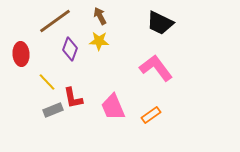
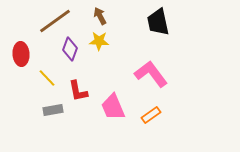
black trapezoid: moved 2 px left, 1 px up; rotated 52 degrees clockwise
pink L-shape: moved 5 px left, 6 px down
yellow line: moved 4 px up
red L-shape: moved 5 px right, 7 px up
gray rectangle: rotated 12 degrees clockwise
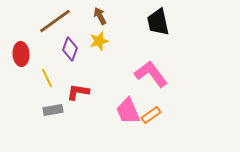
yellow star: rotated 18 degrees counterclockwise
yellow line: rotated 18 degrees clockwise
red L-shape: moved 1 px down; rotated 110 degrees clockwise
pink trapezoid: moved 15 px right, 4 px down
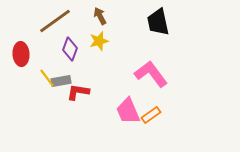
yellow line: rotated 12 degrees counterclockwise
gray rectangle: moved 8 px right, 29 px up
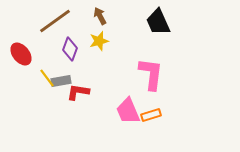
black trapezoid: rotated 12 degrees counterclockwise
red ellipse: rotated 35 degrees counterclockwise
pink L-shape: rotated 44 degrees clockwise
orange rectangle: rotated 18 degrees clockwise
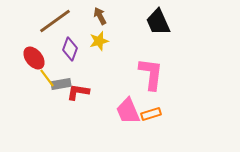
red ellipse: moved 13 px right, 4 px down
gray rectangle: moved 3 px down
orange rectangle: moved 1 px up
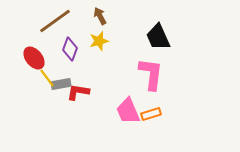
black trapezoid: moved 15 px down
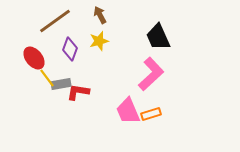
brown arrow: moved 1 px up
pink L-shape: rotated 40 degrees clockwise
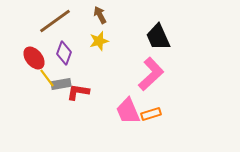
purple diamond: moved 6 px left, 4 px down
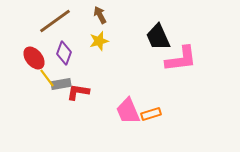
pink L-shape: moved 30 px right, 15 px up; rotated 36 degrees clockwise
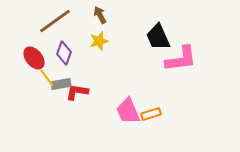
red L-shape: moved 1 px left
